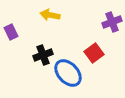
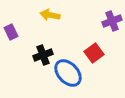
purple cross: moved 1 px up
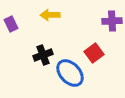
yellow arrow: rotated 12 degrees counterclockwise
purple cross: rotated 18 degrees clockwise
purple rectangle: moved 8 px up
blue ellipse: moved 2 px right
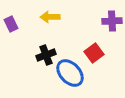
yellow arrow: moved 2 px down
black cross: moved 3 px right
